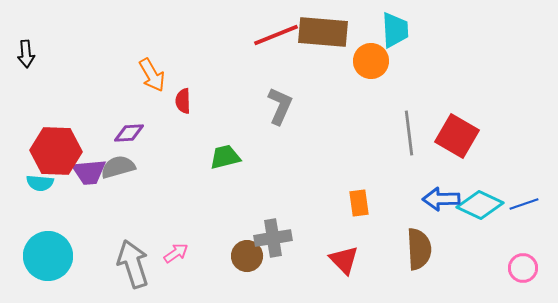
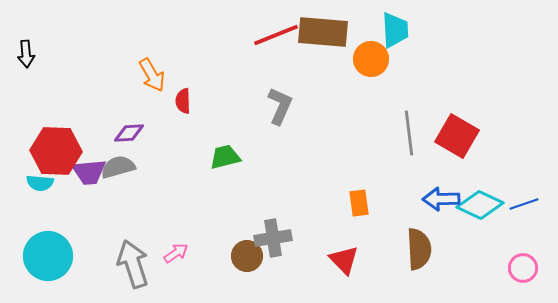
orange circle: moved 2 px up
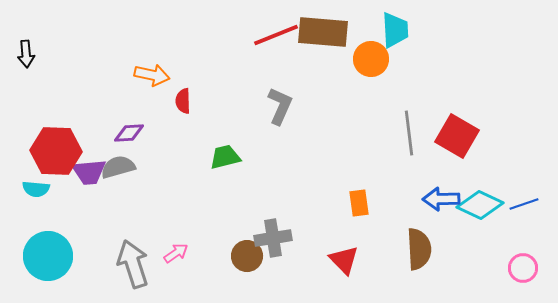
orange arrow: rotated 48 degrees counterclockwise
cyan semicircle: moved 4 px left, 6 px down
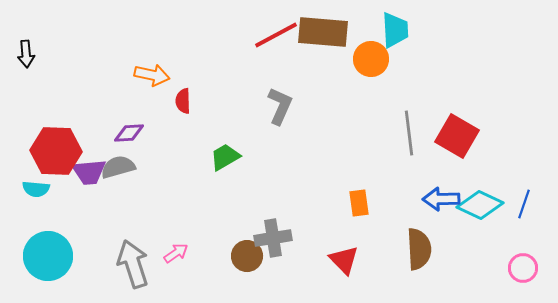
red line: rotated 6 degrees counterclockwise
green trapezoid: rotated 16 degrees counterclockwise
blue line: rotated 52 degrees counterclockwise
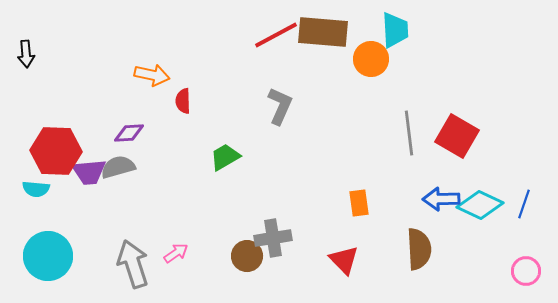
pink circle: moved 3 px right, 3 px down
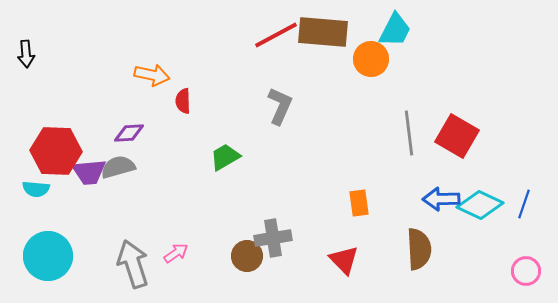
cyan trapezoid: rotated 30 degrees clockwise
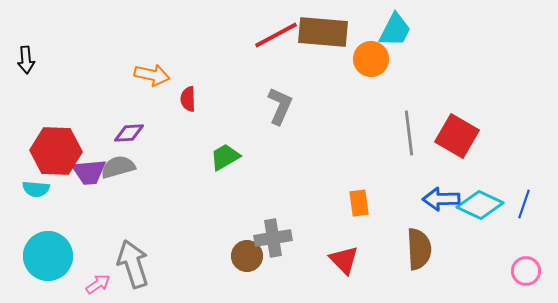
black arrow: moved 6 px down
red semicircle: moved 5 px right, 2 px up
pink arrow: moved 78 px left, 31 px down
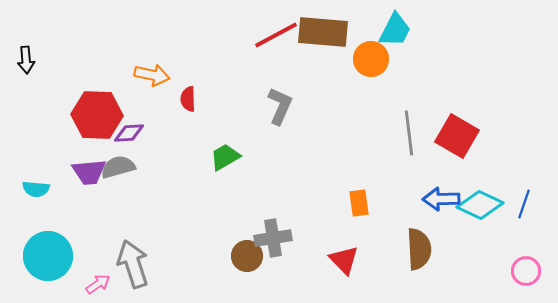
red hexagon: moved 41 px right, 36 px up
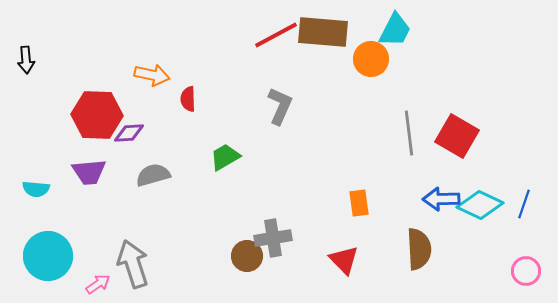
gray semicircle: moved 35 px right, 8 px down
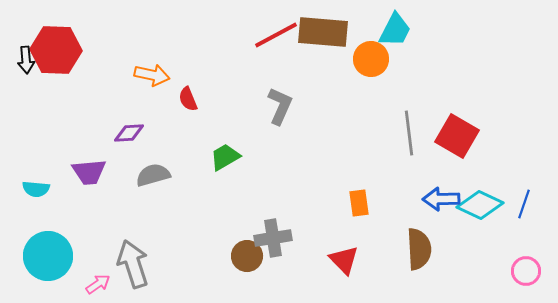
red semicircle: rotated 20 degrees counterclockwise
red hexagon: moved 41 px left, 65 px up
